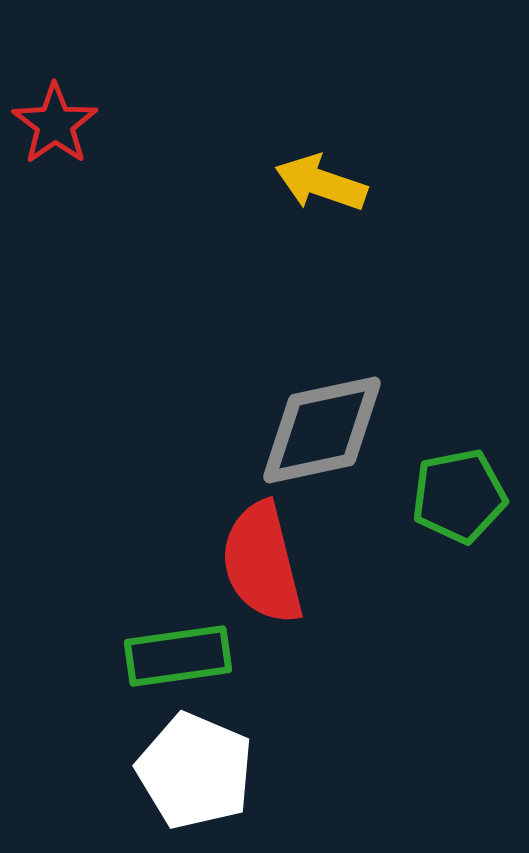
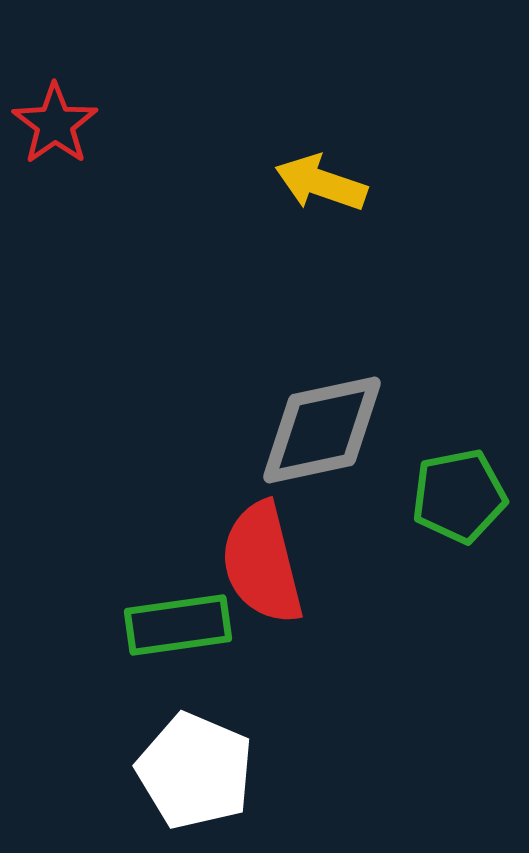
green rectangle: moved 31 px up
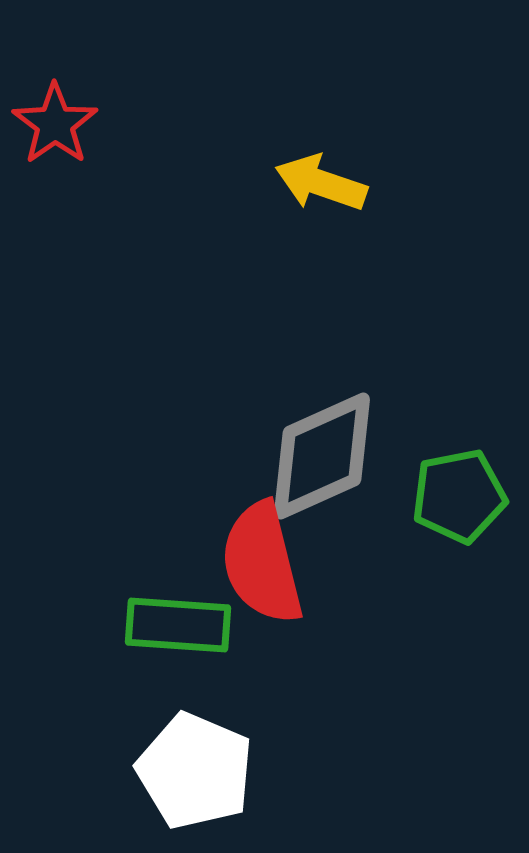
gray diamond: moved 26 px down; rotated 12 degrees counterclockwise
green rectangle: rotated 12 degrees clockwise
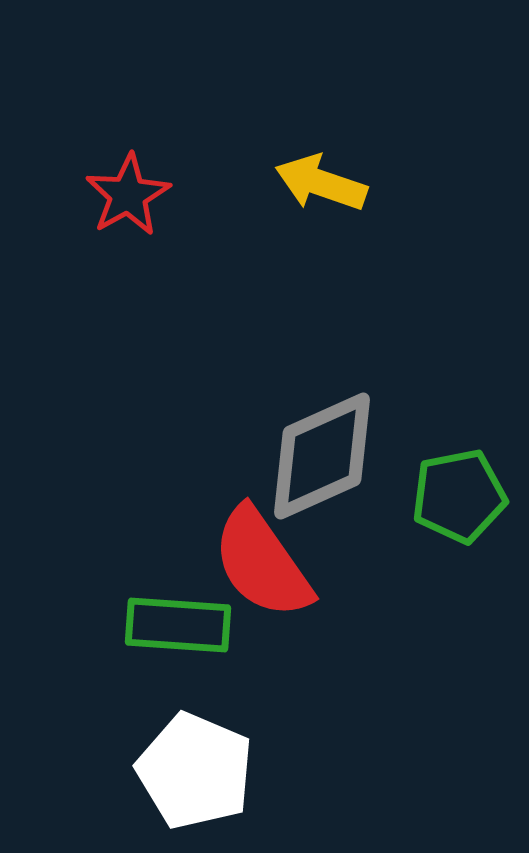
red star: moved 73 px right, 71 px down; rotated 6 degrees clockwise
red semicircle: rotated 21 degrees counterclockwise
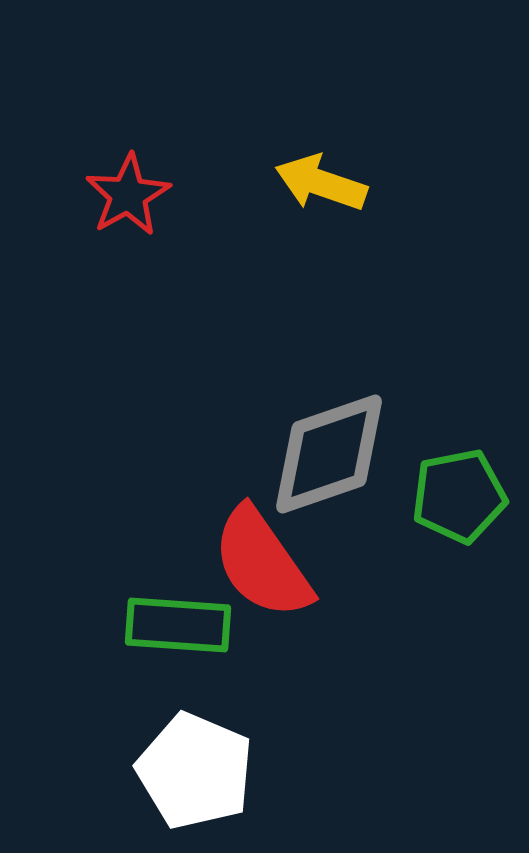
gray diamond: moved 7 px right, 2 px up; rotated 5 degrees clockwise
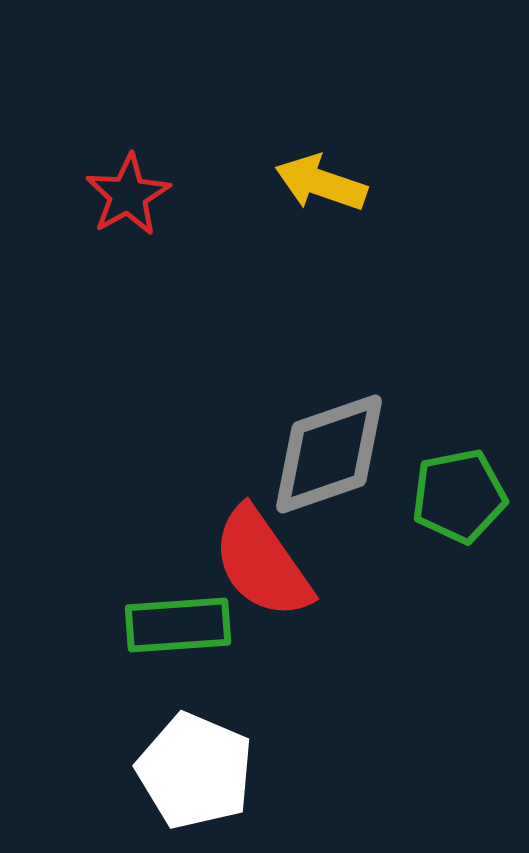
green rectangle: rotated 8 degrees counterclockwise
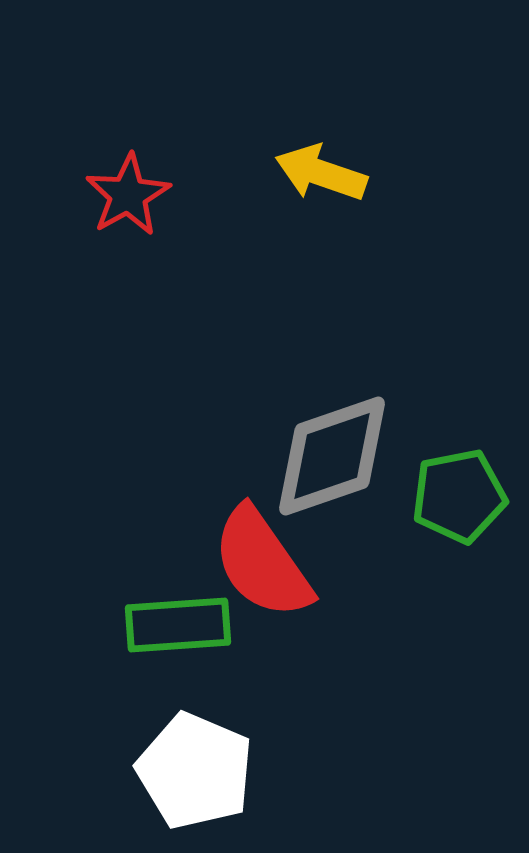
yellow arrow: moved 10 px up
gray diamond: moved 3 px right, 2 px down
